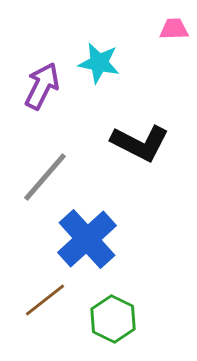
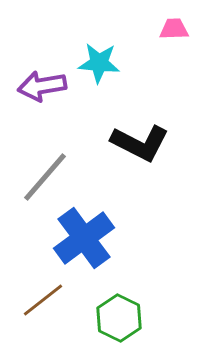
cyan star: rotated 6 degrees counterclockwise
purple arrow: rotated 126 degrees counterclockwise
blue cross: moved 3 px left, 1 px up; rotated 6 degrees clockwise
brown line: moved 2 px left
green hexagon: moved 6 px right, 1 px up
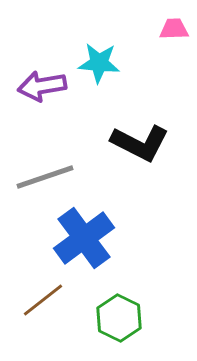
gray line: rotated 30 degrees clockwise
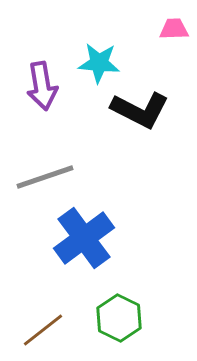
purple arrow: rotated 90 degrees counterclockwise
black L-shape: moved 33 px up
brown line: moved 30 px down
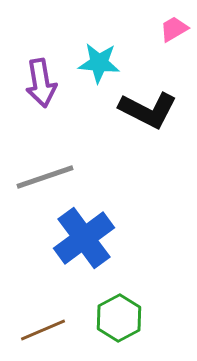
pink trapezoid: rotated 28 degrees counterclockwise
purple arrow: moved 1 px left, 3 px up
black L-shape: moved 8 px right
green hexagon: rotated 6 degrees clockwise
brown line: rotated 15 degrees clockwise
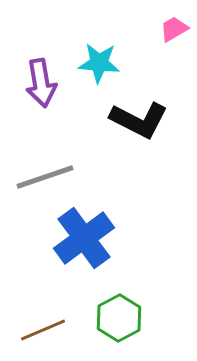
black L-shape: moved 9 px left, 10 px down
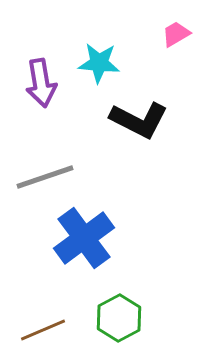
pink trapezoid: moved 2 px right, 5 px down
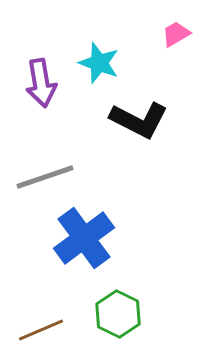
cyan star: rotated 15 degrees clockwise
green hexagon: moved 1 px left, 4 px up; rotated 6 degrees counterclockwise
brown line: moved 2 px left
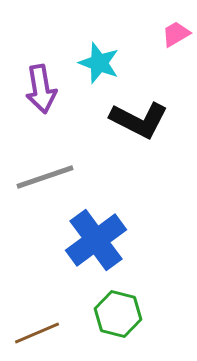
purple arrow: moved 6 px down
blue cross: moved 12 px right, 2 px down
green hexagon: rotated 12 degrees counterclockwise
brown line: moved 4 px left, 3 px down
